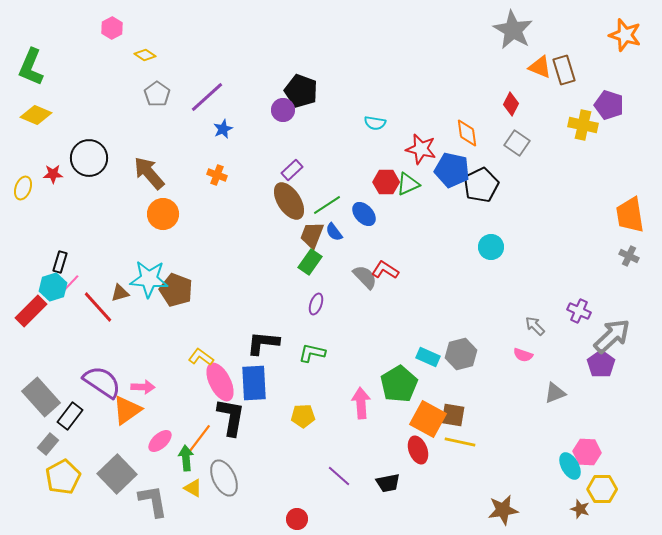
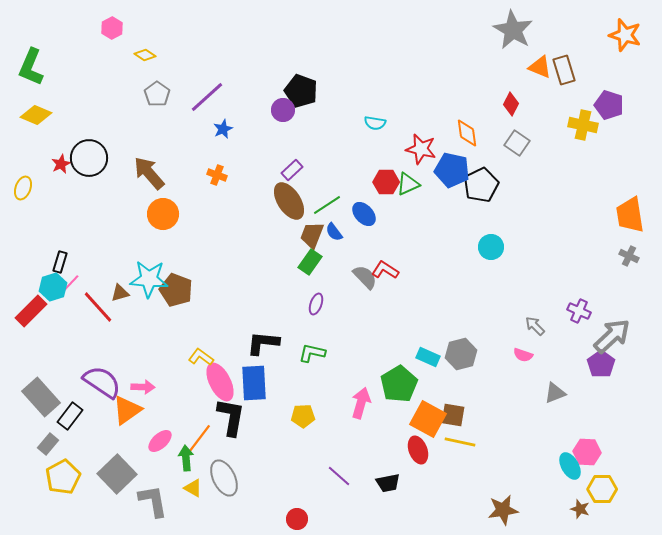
red star at (53, 174): moved 8 px right, 10 px up; rotated 24 degrees counterclockwise
pink arrow at (361, 403): rotated 20 degrees clockwise
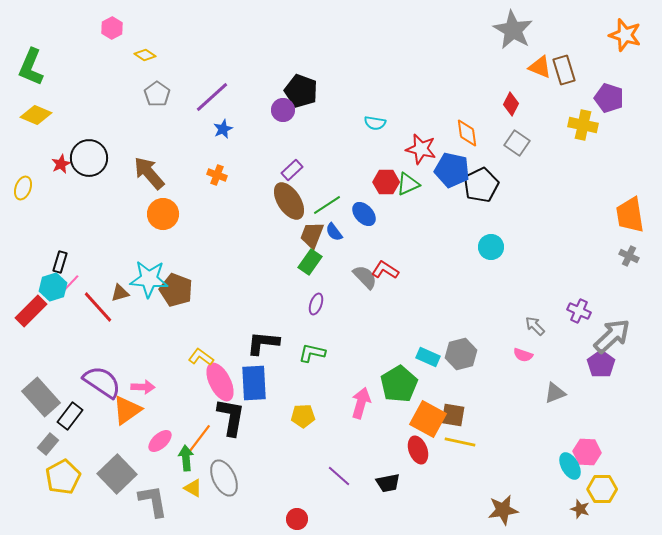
purple line at (207, 97): moved 5 px right
purple pentagon at (609, 105): moved 7 px up
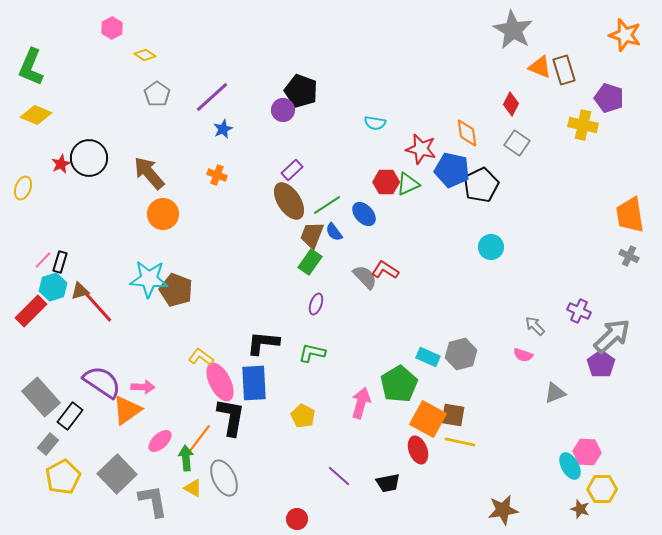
pink line at (71, 283): moved 28 px left, 23 px up
brown triangle at (120, 293): moved 40 px left, 2 px up
yellow pentagon at (303, 416): rotated 30 degrees clockwise
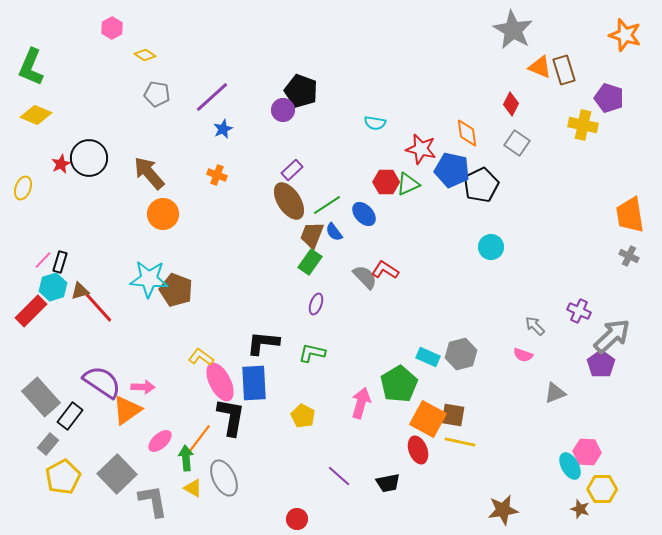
gray pentagon at (157, 94): rotated 25 degrees counterclockwise
